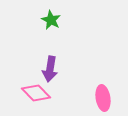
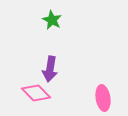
green star: moved 1 px right
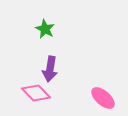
green star: moved 7 px left, 9 px down
pink ellipse: rotated 40 degrees counterclockwise
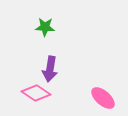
green star: moved 2 px up; rotated 24 degrees counterclockwise
pink diamond: rotated 12 degrees counterclockwise
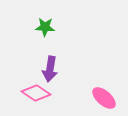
pink ellipse: moved 1 px right
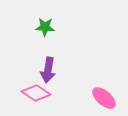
purple arrow: moved 2 px left, 1 px down
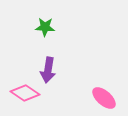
pink diamond: moved 11 px left
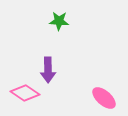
green star: moved 14 px right, 6 px up
purple arrow: rotated 10 degrees counterclockwise
